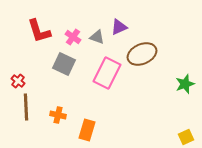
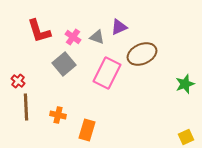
gray square: rotated 25 degrees clockwise
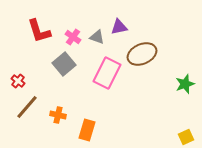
purple triangle: rotated 12 degrees clockwise
brown line: moved 1 px right; rotated 44 degrees clockwise
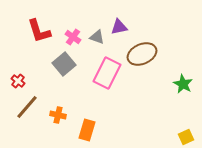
green star: moved 2 px left; rotated 24 degrees counterclockwise
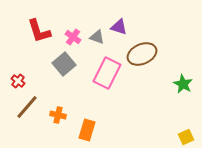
purple triangle: rotated 30 degrees clockwise
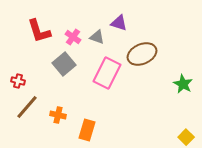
purple triangle: moved 4 px up
red cross: rotated 24 degrees counterclockwise
yellow square: rotated 21 degrees counterclockwise
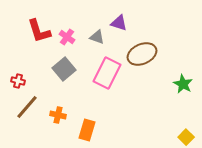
pink cross: moved 6 px left
gray square: moved 5 px down
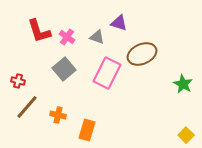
yellow square: moved 2 px up
